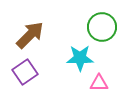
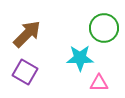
green circle: moved 2 px right, 1 px down
brown arrow: moved 3 px left, 1 px up
purple square: rotated 25 degrees counterclockwise
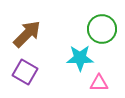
green circle: moved 2 px left, 1 px down
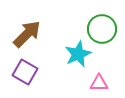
cyan star: moved 2 px left, 4 px up; rotated 24 degrees counterclockwise
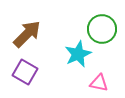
pink triangle: rotated 12 degrees clockwise
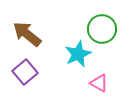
brown arrow: rotated 96 degrees counterclockwise
purple square: rotated 20 degrees clockwise
pink triangle: rotated 18 degrees clockwise
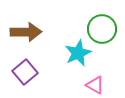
brown arrow: moved 1 px left, 2 px up; rotated 140 degrees clockwise
cyan star: moved 1 px up
pink triangle: moved 4 px left, 2 px down
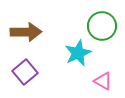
green circle: moved 3 px up
pink triangle: moved 8 px right, 4 px up
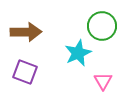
purple square: rotated 30 degrees counterclockwise
pink triangle: rotated 30 degrees clockwise
